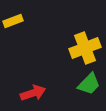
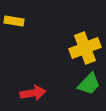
yellow rectangle: moved 1 px right; rotated 30 degrees clockwise
red arrow: rotated 10 degrees clockwise
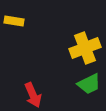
green trapezoid: rotated 20 degrees clockwise
red arrow: moved 2 px down; rotated 75 degrees clockwise
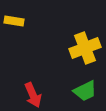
green trapezoid: moved 4 px left, 7 px down
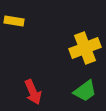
green trapezoid: rotated 10 degrees counterclockwise
red arrow: moved 3 px up
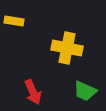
yellow cross: moved 18 px left; rotated 32 degrees clockwise
green trapezoid: rotated 60 degrees clockwise
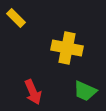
yellow rectangle: moved 2 px right, 3 px up; rotated 36 degrees clockwise
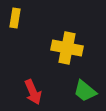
yellow rectangle: moved 1 px left; rotated 54 degrees clockwise
green trapezoid: rotated 15 degrees clockwise
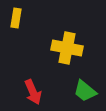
yellow rectangle: moved 1 px right
